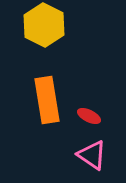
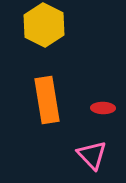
red ellipse: moved 14 px right, 8 px up; rotated 25 degrees counterclockwise
pink triangle: rotated 12 degrees clockwise
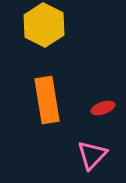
red ellipse: rotated 20 degrees counterclockwise
pink triangle: rotated 28 degrees clockwise
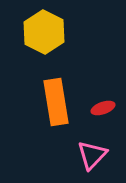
yellow hexagon: moved 7 px down
orange rectangle: moved 9 px right, 2 px down
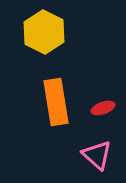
pink triangle: moved 5 px right; rotated 32 degrees counterclockwise
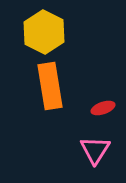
orange rectangle: moved 6 px left, 16 px up
pink triangle: moved 2 px left, 5 px up; rotated 20 degrees clockwise
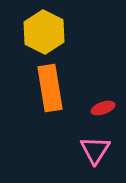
orange rectangle: moved 2 px down
